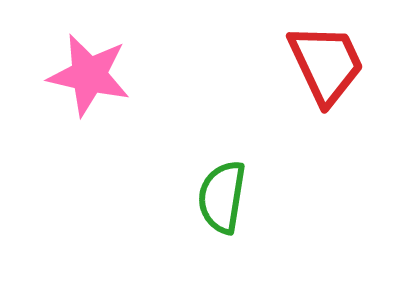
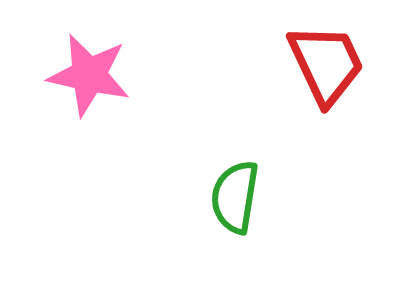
green semicircle: moved 13 px right
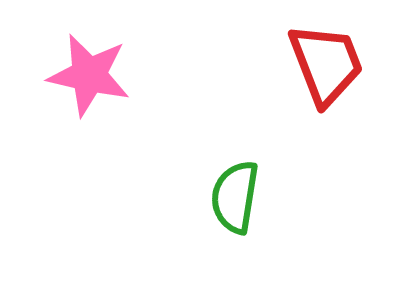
red trapezoid: rotated 4 degrees clockwise
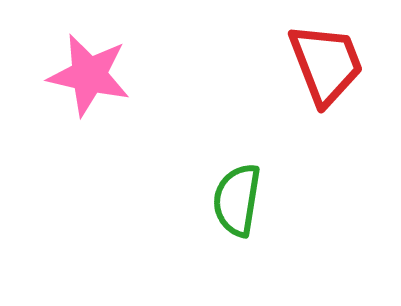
green semicircle: moved 2 px right, 3 px down
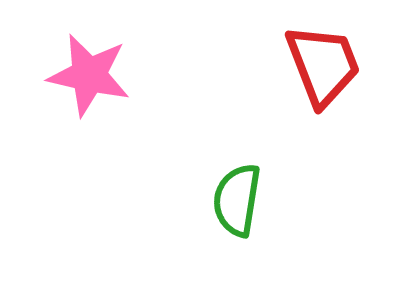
red trapezoid: moved 3 px left, 1 px down
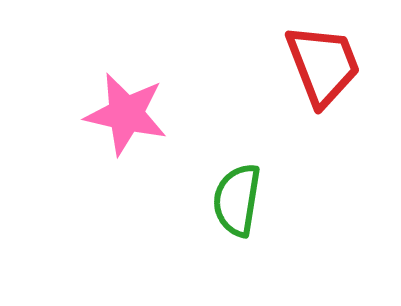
pink star: moved 37 px right, 39 px down
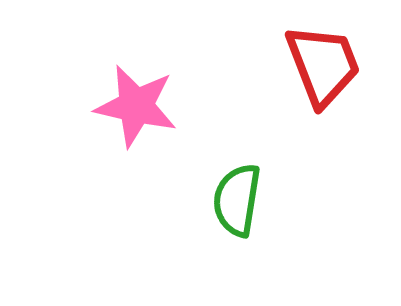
pink star: moved 10 px right, 8 px up
